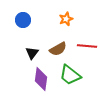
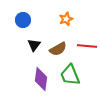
black triangle: moved 2 px right, 8 px up
green trapezoid: rotated 30 degrees clockwise
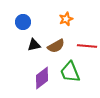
blue circle: moved 2 px down
black triangle: rotated 40 degrees clockwise
brown semicircle: moved 2 px left, 3 px up
green trapezoid: moved 3 px up
purple diamond: moved 1 px right, 1 px up; rotated 45 degrees clockwise
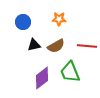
orange star: moved 7 px left; rotated 24 degrees clockwise
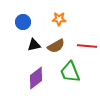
purple diamond: moved 6 px left
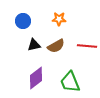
blue circle: moved 1 px up
green trapezoid: moved 10 px down
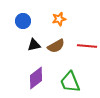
orange star: rotated 16 degrees counterclockwise
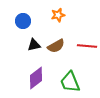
orange star: moved 1 px left, 4 px up
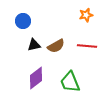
orange star: moved 28 px right
